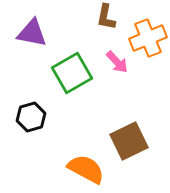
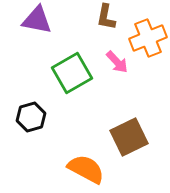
purple triangle: moved 5 px right, 13 px up
brown square: moved 4 px up
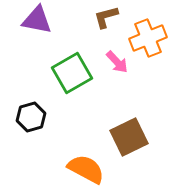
brown L-shape: rotated 64 degrees clockwise
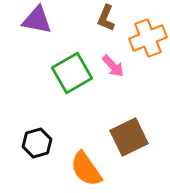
brown L-shape: moved 1 px down; rotated 52 degrees counterclockwise
pink arrow: moved 4 px left, 4 px down
black hexagon: moved 6 px right, 26 px down
orange semicircle: rotated 153 degrees counterclockwise
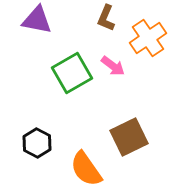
orange cross: rotated 12 degrees counterclockwise
pink arrow: rotated 10 degrees counterclockwise
black hexagon: rotated 16 degrees counterclockwise
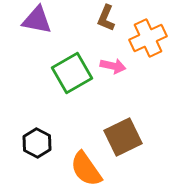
orange cross: rotated 9 degrees clockwise
pink arrow: rotated 25 degrees counterclockwise
brown square: moved 6 px left
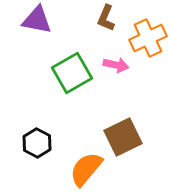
pink arrow: moved 3 px right, 1 px up
orange semicircle: rotated 75 degrees clockwise
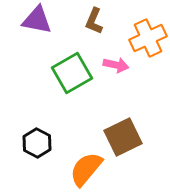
brown L-shape: moved 12 px left, 3 px down
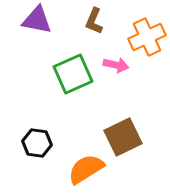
orange cross: moved 1 px left, 1 px up
green square: moved 1 px right, 1 px down; rotated 6 degrees clockwise
black hexagon: rotated 20 degrees counterclockwise
orange semicircle: rotated 18 degrees clockwise
